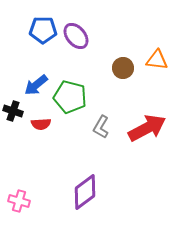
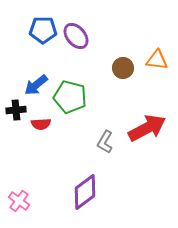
black cross: moved 3 px right, 1 px up; rotated 24 degrees counterclockwise
gray L-shape: moved 4 px right, 15 px down
pink cross: rotated 20 degrees clockwise
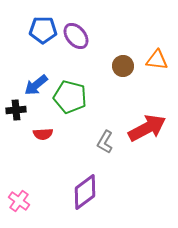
brown circle: moved 2 px up
red semicircle: moved 2 px right, 10 px down
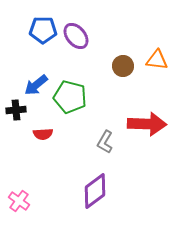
red arrow: moved 4 px up; rotated 30 degrees clockwise
purple diamond: moved 10 px right, 1 px up
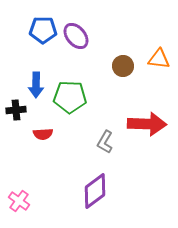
orange triangle: moved 2 px right, 1 px up
blue arrow: rotated 50 degrees counterclockwise
green pentagon: rotated 12 degrees counterclockwise
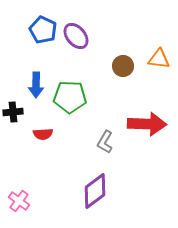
blue pentagon: rotated 24 degrees clockwise
black cross: moved 3 px left, 2 px down
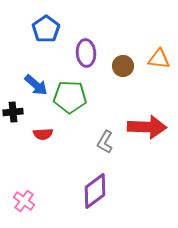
blue pentagon: moved 3 px right, 1 px up; rotated 12 degrees clockwise
purple ellipse: moved 10 px right, 17 px down; rotated 36 degrees clockwise
blue arrow: rotated 50 degrees counterclockwise
red arrow: moved 3 px down
pink cross: moved 5 px right
